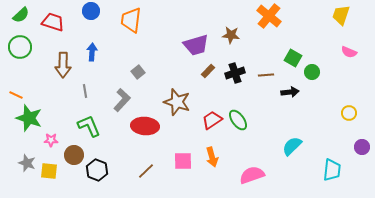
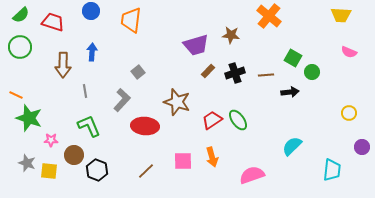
yellow trapezoid at (341, 15): rotated 105 degrees counterclockwise
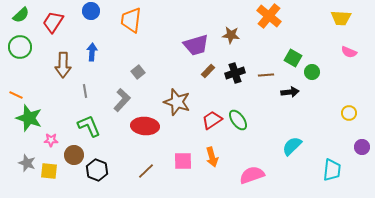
yellow trapezoid at (341, 15): moved 3 px down
red trapezoid at (53, 22): rotated 75 degrees counterclockwise
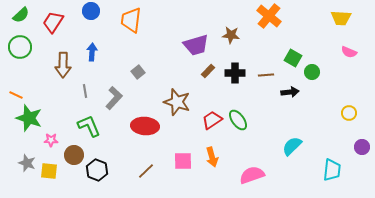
black cross at (235, 73): rotated 18 degrees clockwise
gray L-shape at (122, 100): moved 8 px left, 2 px up
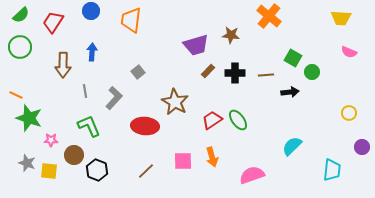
brown star at (177, 102): moved 2 px left; rotated 12 degrees clockwise
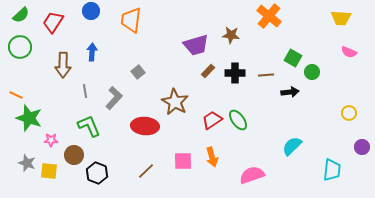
black hexagon at (97, 170): moved 3 px down
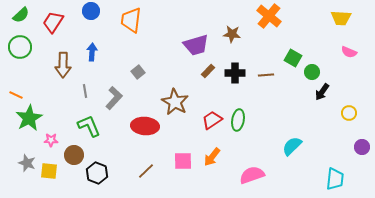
brown star at (231, 35): moved 1 px right, 1 px up
black arrow at (290, 92): moved 32 px right; rotated 132 degrees clockwise
green star at (29, 118): rotated 24 degrees clockwise
green ellipse at (238, 120): rotated 45 degrees clockwise
orange arrow at (212, 157): rotated 54 degrees clockwise
cyan trapezoid at (332, 170): moved 3 px right, 9 px down
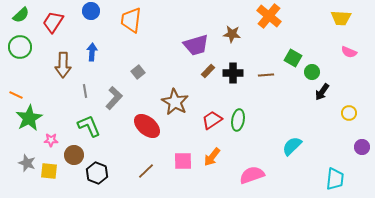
black cross at (235, 73): moved 2 px left
red ellipse at (145, 126): moved 2 px right; rotated 36 degrees clockwise
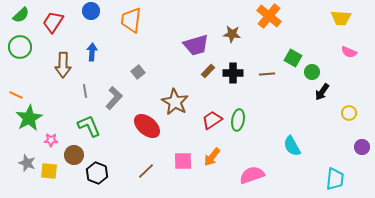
brown line at (266, 75): moved 1 px right, 1 px up
cyan semicircle at (292, 146): rotated 75 degrees counterclockwise
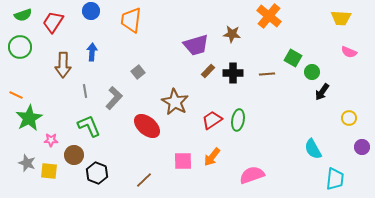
green semicircle at (21, 15): moved 2 px right; rotated 24 degrees clockwise
yellow circle at (349, 113): moved 5 px down
cyan semicircle at (292, 146): moved 21 px right, 3 px down
brown line at (146, 171): moved 2 px left, 9 px down
